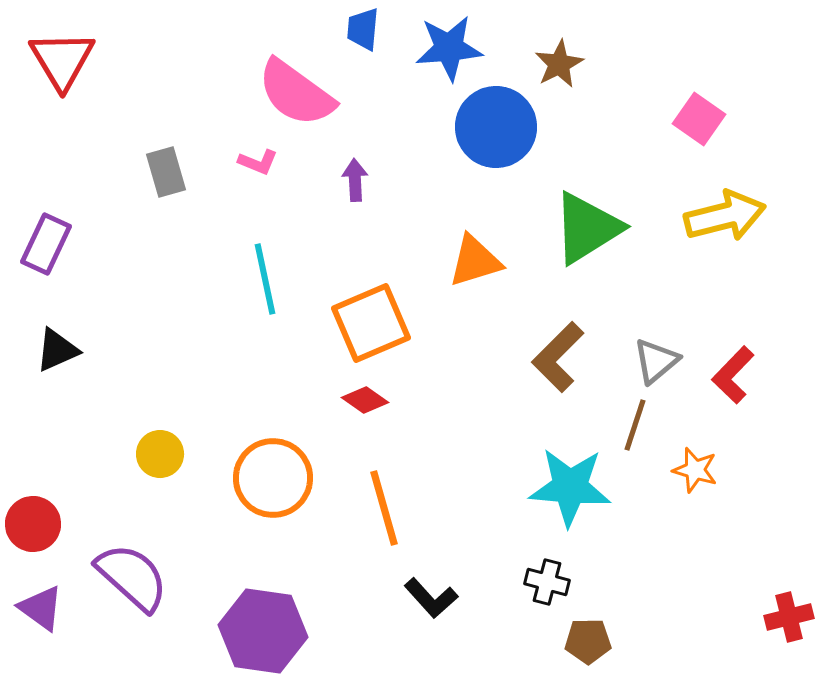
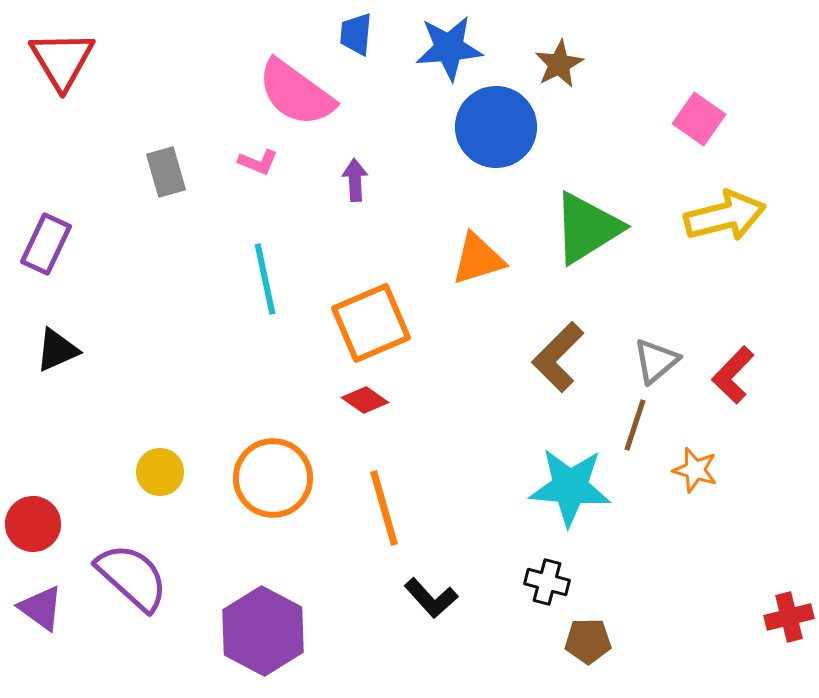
blue trapezoid: moved 7 px left, 5 px down
orange triangle: moved 3 px right, 2 px up
yellow circle: moved 18 px down
purple hexagon: rotated 20 degrees clockwise
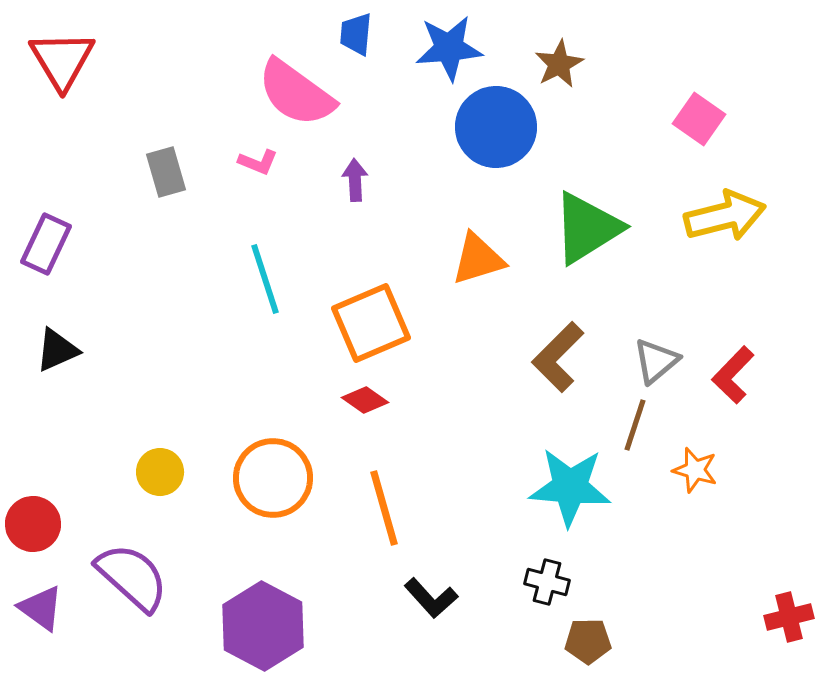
cyan line: rotated 6 degrees counterclockwise
purple hexagon: moved 5 px up
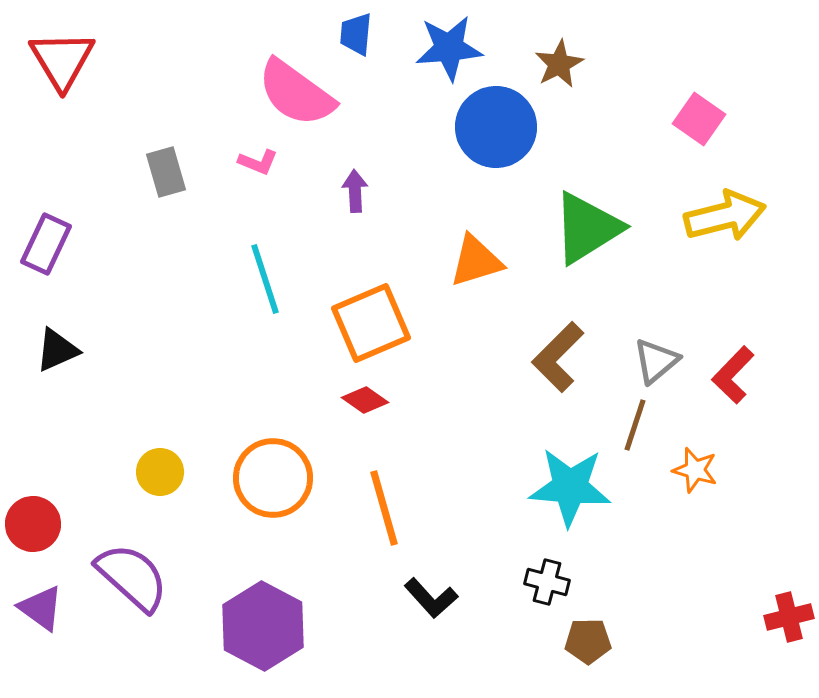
purple arrow: moved 11 px down
orange triangle: moved 2 px left, 2 px down
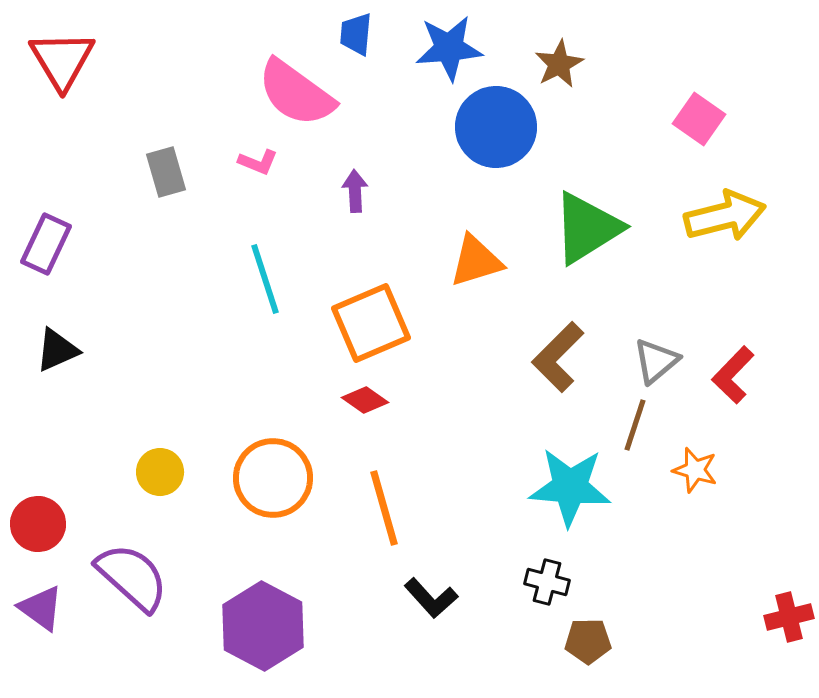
red circle: moved 5 px right
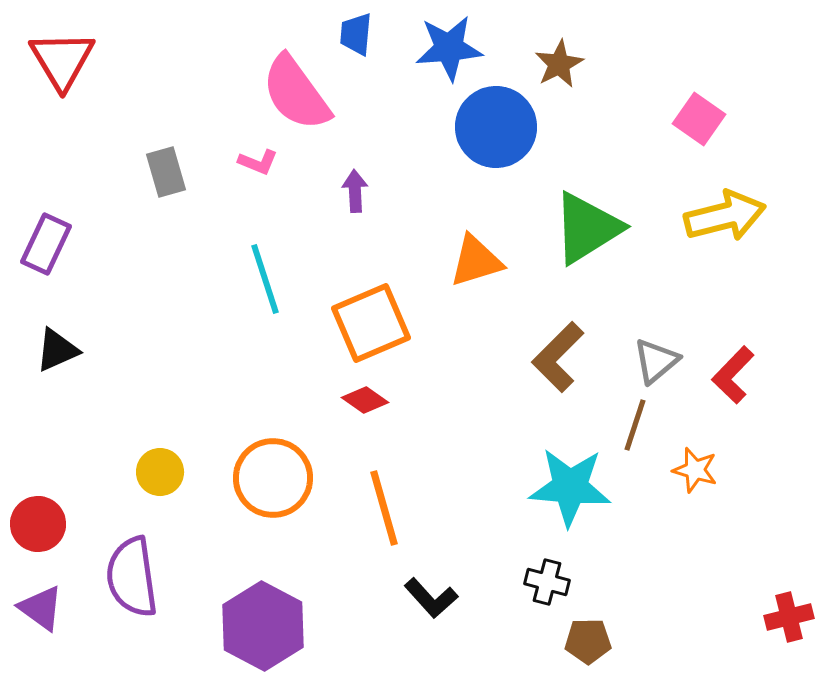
pink semicircle: rotated 18 degrees clockwise
purple semicircle: rotated 140 degrees counterclockwise
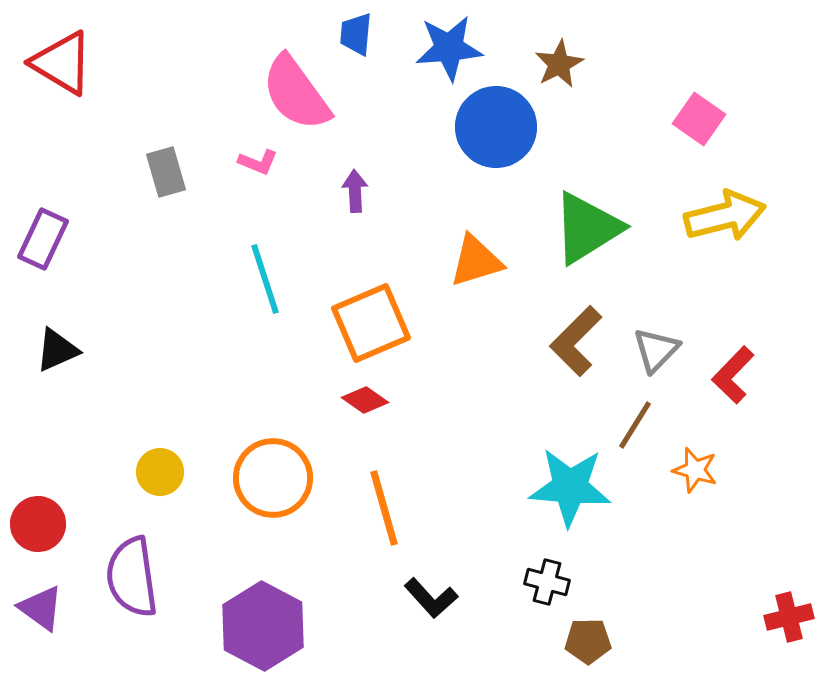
red triangle: moved 3 px down; rotated 28 degrees counterclockwise
purple rectangle: moved 3 px left, 5 px up
brown L-shape: moved 18 px right, 16 px up
gray triangle: moved 11 px up; rotated 6 degrees counterclockwise
brown line: rotated 14 degrees clockwise
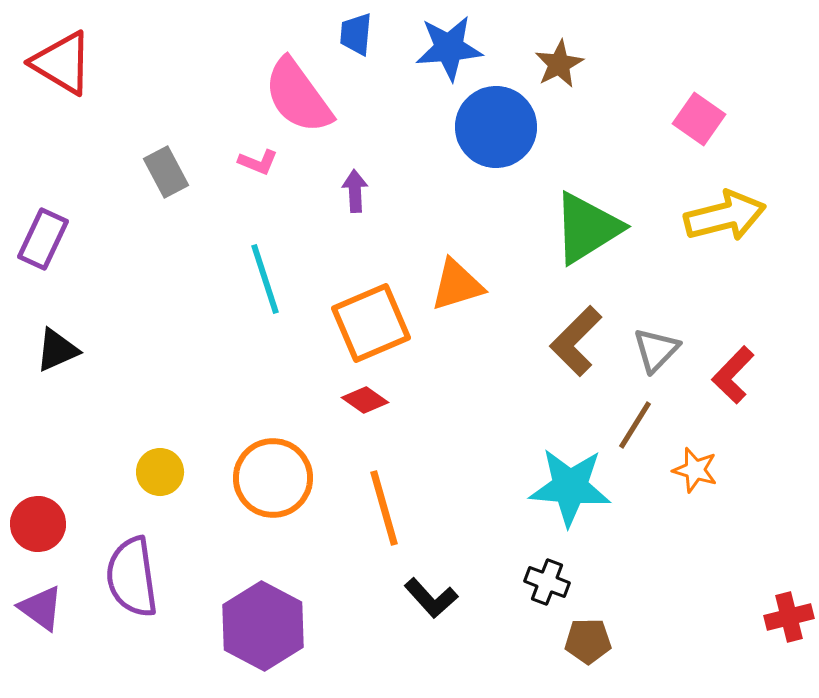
pink semicircle: moved 2 px right, 3 px down
gray rectangle: rotated 12 degrees counterclockwise
orange triangle: moved 19 px left, 24 px down
black cross: rotated 6 degrees clockwise
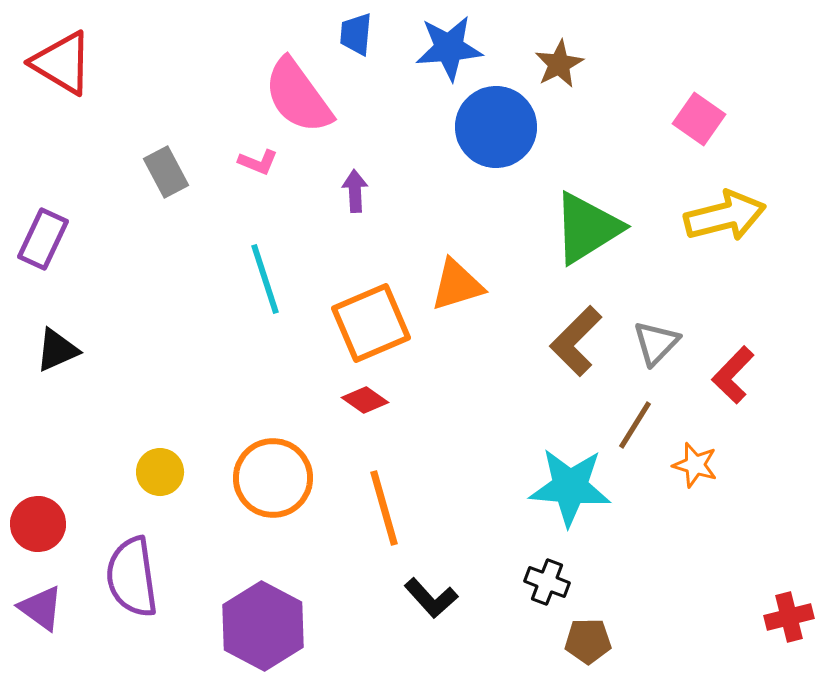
gray triangle: moved 7 px up
orange star: moved 5 px up
